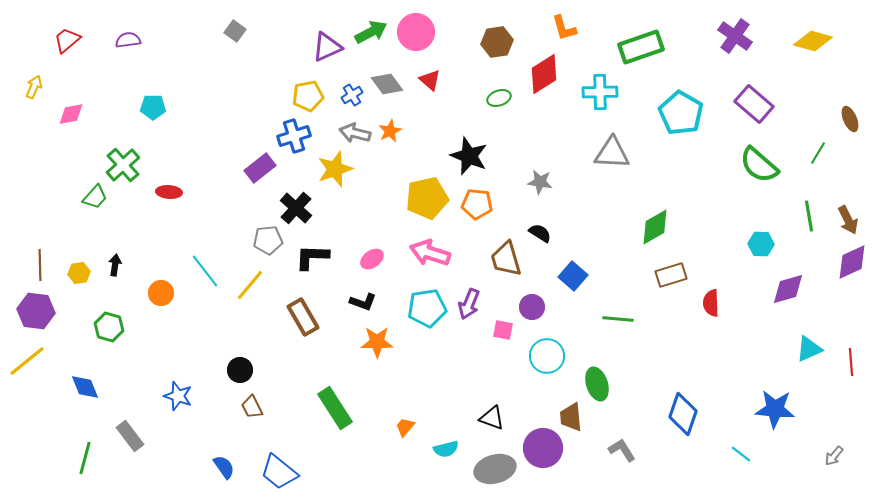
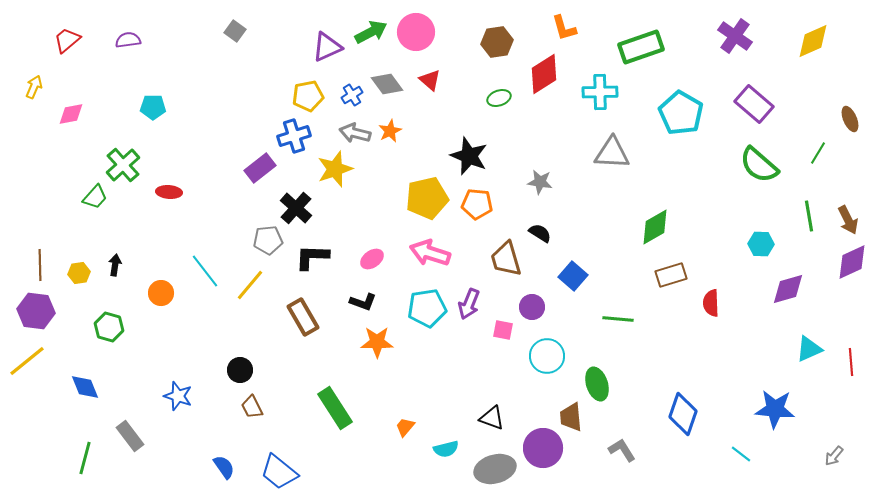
yellow diamond at (813, 41): rotated 39 degrees counterclockwise
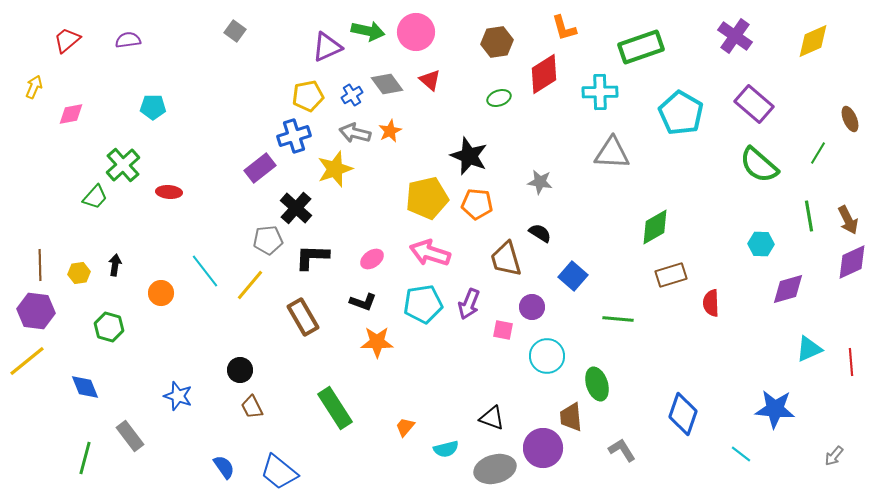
green arrow at (371, 32): moved 3 px left, 1 px up; rotated 40 degrees clockwise
cyan pentagon at (427, 308): moved 4 px left, 4 px up
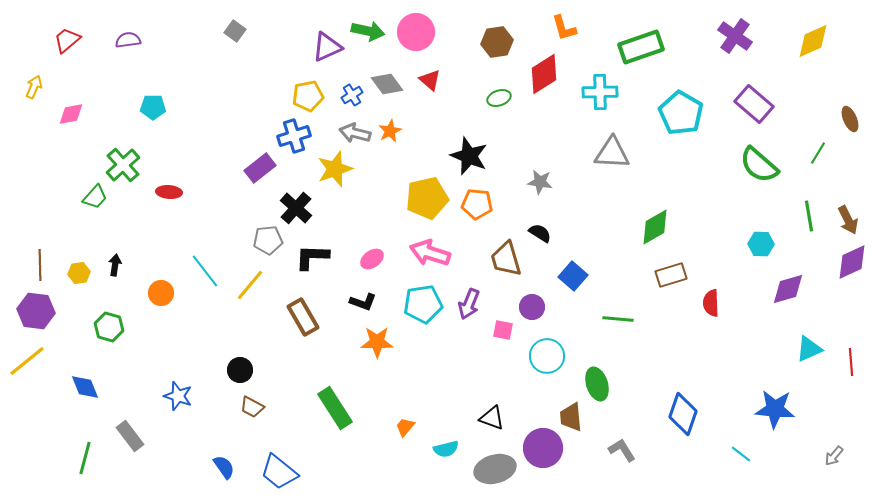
brown trapezoid at (252, 407): rotated 35 degrees counterclockwise
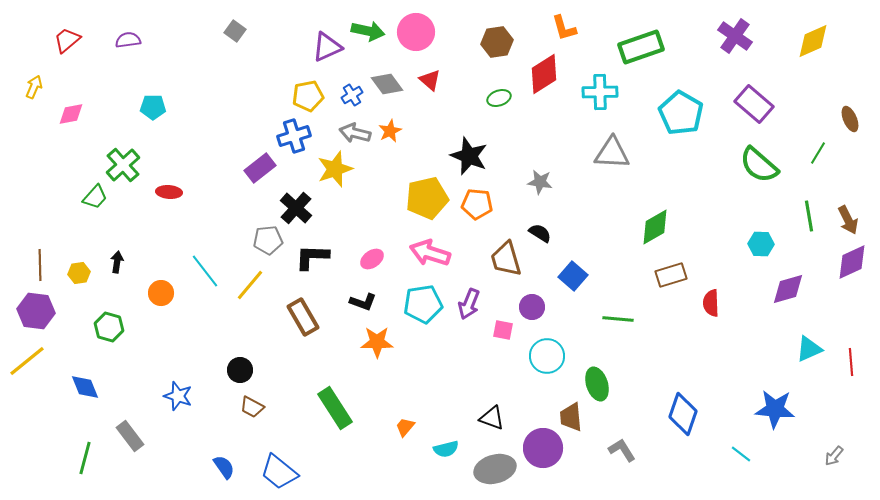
black arrow at (115, 265): moved 2 px right, 3 px up
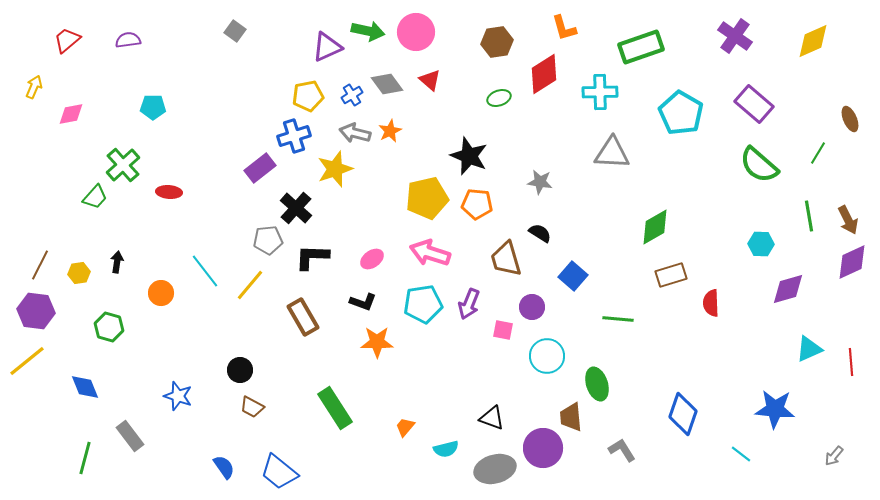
brown line at (40, 265): rotated 28 degrees clockwise
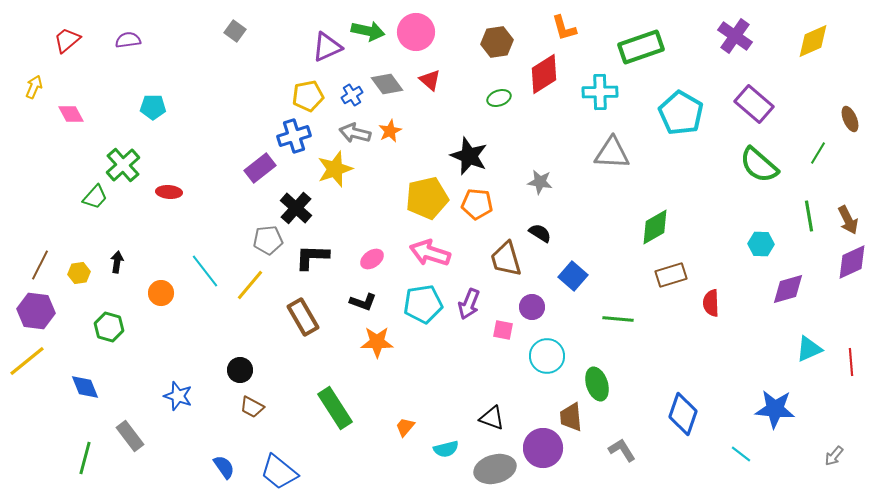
pink diamond at (71, 114): rotated 72 degrees clockwise
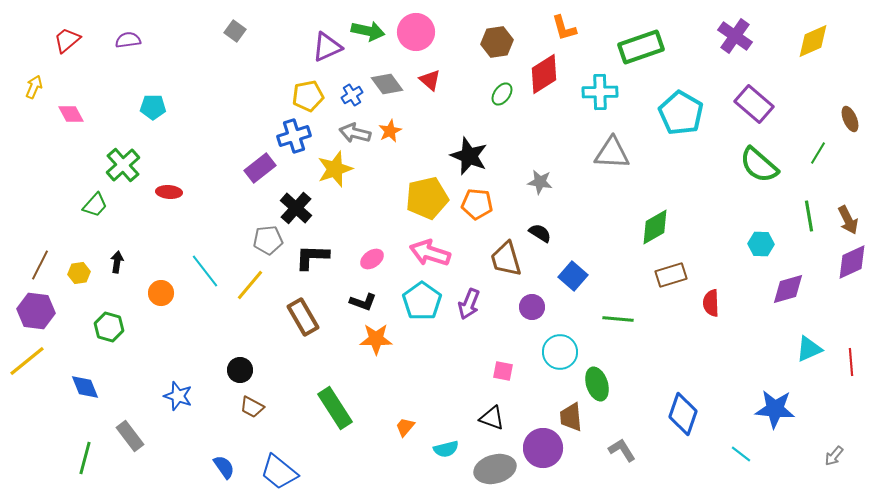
green ellipse at (499, 98): moved 3 px right, 4 px up; rotated 35 degrees counterclockwise
green trapezoid at (95, 197): moved 8 px down
cyan pentagon at (423, 304): moved 1 px left, 3 px up; rotated 27 degrees counterclockwise
pink square at (503, 330): moved 41 px down
orange star at (377, 342): moved 1 px left, 3 px up
cyan circle at (547, 356): moved 13 px right, 4 px up
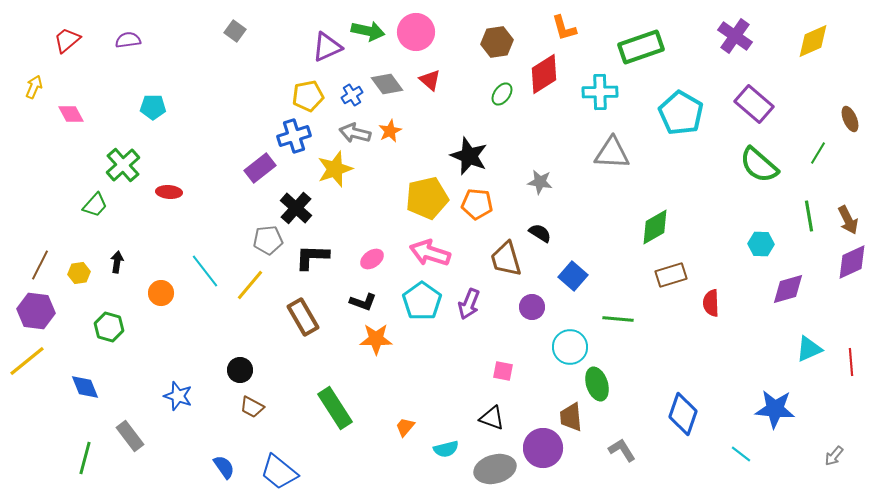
cyan circle at (560, 352): moved 10 px right, 5 px up
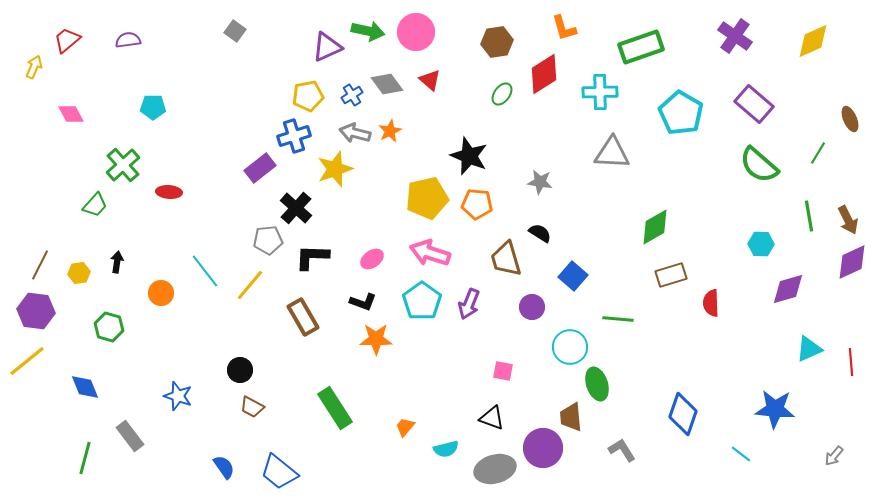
yellow arrow at (34, 87): moved 20 px up
